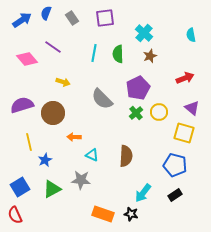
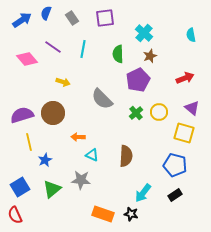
cyan line: moved 11 px left, 4 px up
purple pentagon: moved 8 px up
purple semicircle: moved 10 px down
orange arrow: moved 4 px right
green triangle: rotated 12 degrees counterclockwise
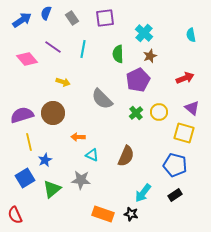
brown semicircle: rotated 20 degrees clockwise
blue square: moved 5 px right, 9 px up
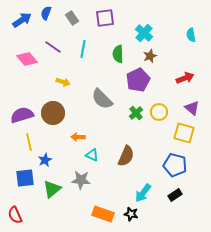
blue square: rotated 24 degrees clockwise
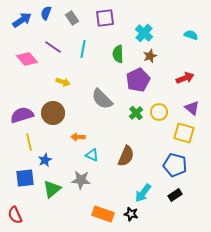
cyan semicircle: rotated 120 degrees clockwise
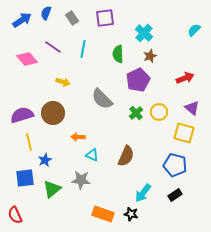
cyan semicircle: moved 3 px right, 5 px up; rotated 64 degrees counterclockwise
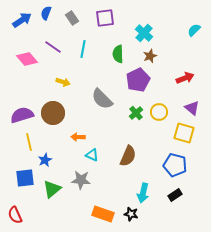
brown semicircle: moved 2 px right
cyan arrow: rotated 24 degrees counterclockwise
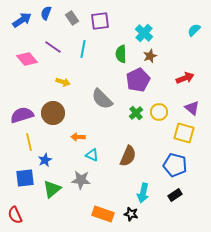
purple square: moved 5 px left, 3 px down
green semicircle: moved 3 px right
